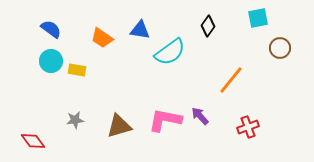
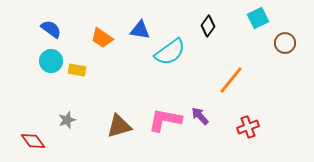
cyan square: rotated 15 degrees counterclockwise
brown circle: moved 5 px right, 5 px up
gray star: moved 8 px left; rotated 12 degrees counterclockwise
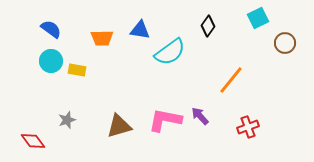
orange trapezoid: rotated 35 degrees counterclockwise
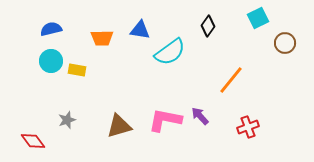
blue semicircle: rotated 50 degrees counterclockwise
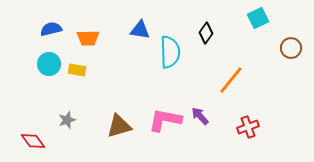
black diamond: moved 2 px left, 7 px down
orange trapezoid: moved 14 px left
brown circle: moved 6 px right, 5 px down
cyan semicircle: rotated 56 degrees counterclockwise
cyan circle: moved 2 px left, 3 px down
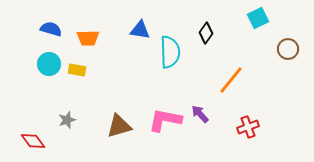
blue semicircle: rotated 30 degrees clockwise
brown circle: moved 3 px left, 1 px down
purple arrow: moved 2 px up
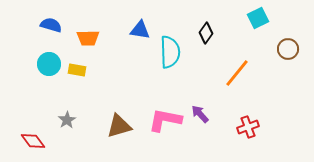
blue semicircle: moved 4 px up
orange line: moved 6 px right, 7 px up
gray star: rotated 12 degrees counterclockwise
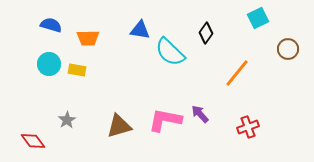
cyan semicircle: rotated 136 degrees clockwise
